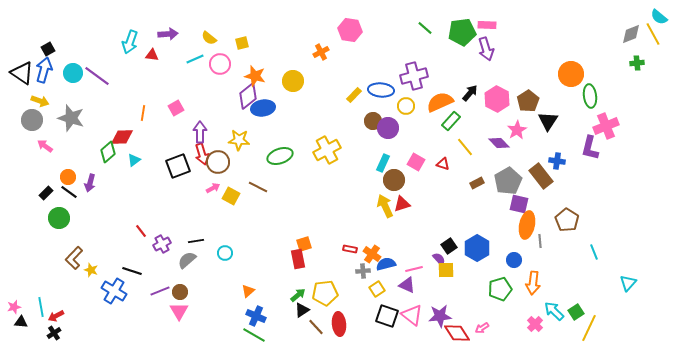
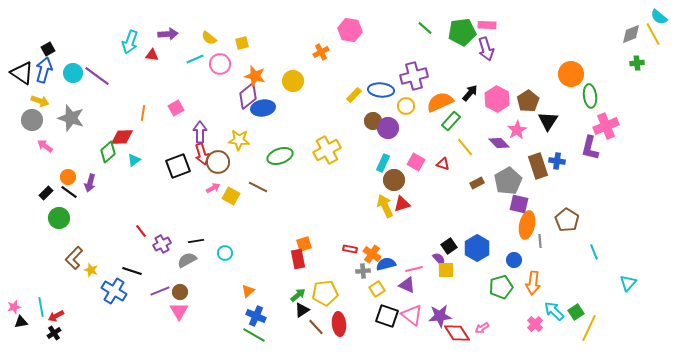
brown rectangle at (541, 176): moved 3 px left, 10 px up; rotated 20 degrees clockwise
gray semicircle at (187, 260): rotated 12 degrees clockwise
green pentagon at (500, 289): moved 1 px right, 2 px up
black triangle at (21, 322): rotated 16 degrees counterclockwise
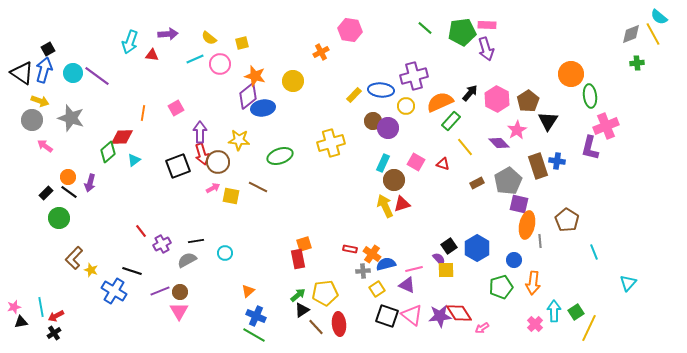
yellow cross at (327, 150): moved 4 px right, 7 px up; rotated 12 degrees clockwise
yellow square at (231, 196): rotated 18 degrees counterclockwise
cyan arrow at (554, 311): rotated 45 degrees clockwise
red diamond at (457, 333): moved 2 px right, 20 px up
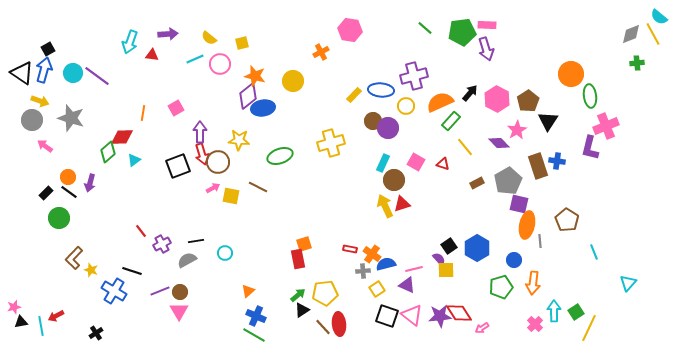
cyan line at (41, 307): moved 19 px down
brown line at (316, 327): moved 7 px right
black cross at (54, 333): moved 42 px right
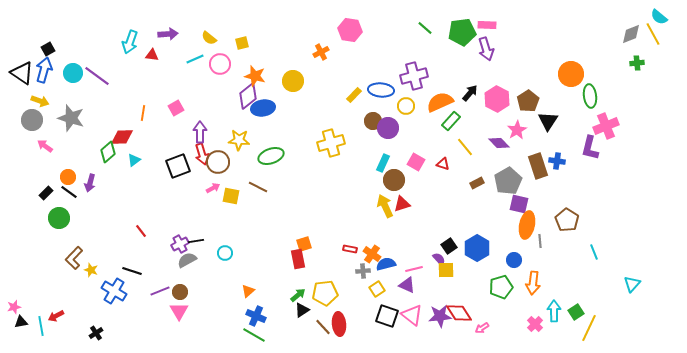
green ellipse at (280, 156): moved 9 px left
purple cross at (162, 244): moved 18 px right
cyan triangle at (628, 283): moved 4 px right, 1 px down
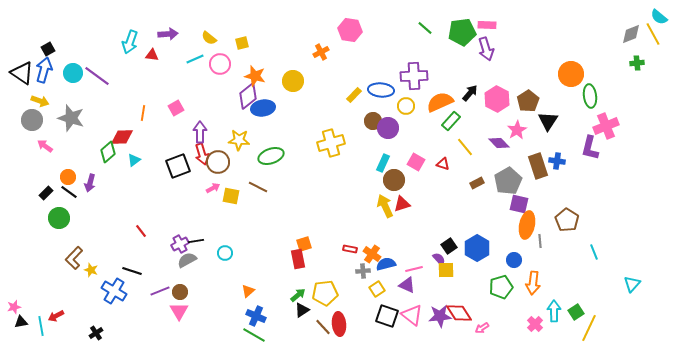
purple cross at (414, 76): rotated 12 degrees clockwise
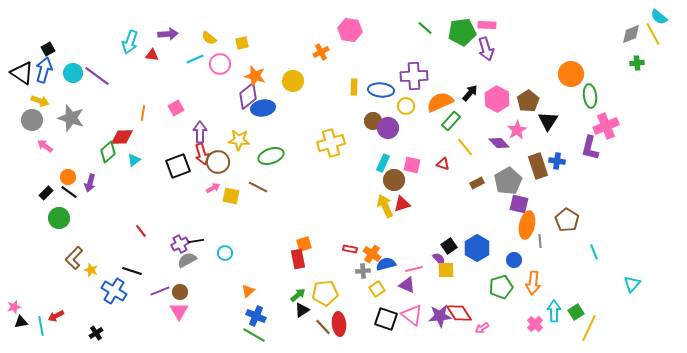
yellow rectangle at (354, 95): moved 8 px up; rotated 42 degrees counterclockwise
pink square at (416, 162): moved 4 px left, 3 px down; rotated 18 degrees counterclockwise
black square at (387, 316): moved 1 px left, 3 px down
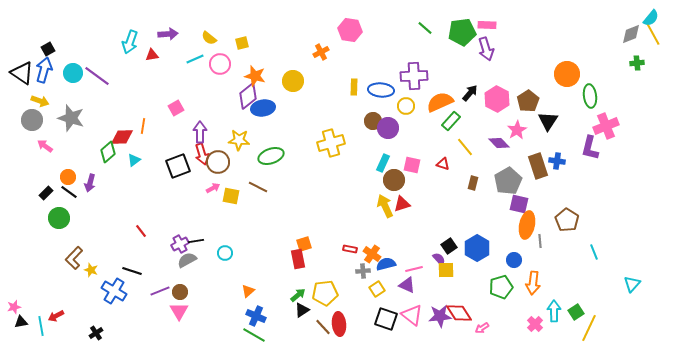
cyan semicircle at (659, 17): moved 8 px left, 1 px down; rotated 90 degrees counterclockwise
red triangle at (152, 55): rotated 16 degrees counterclockwise
orange circle at (571, 74): moved 4 px left
orange line at (143, 113): moved 13 px down
brown rectangle at (477, 183): moved 4 px left; rotated 48 degrees counterclockwise
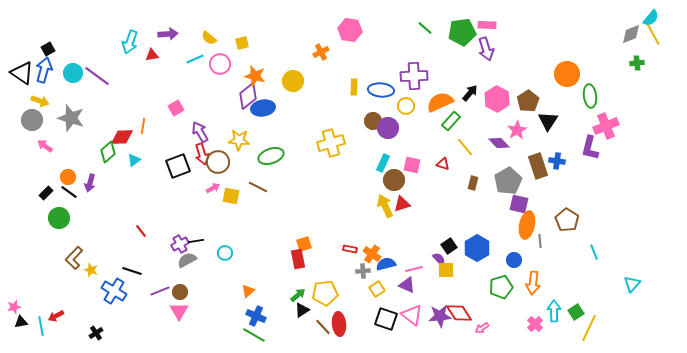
purple arrow at (200, 132): rotated 30 degrees counterclockwise
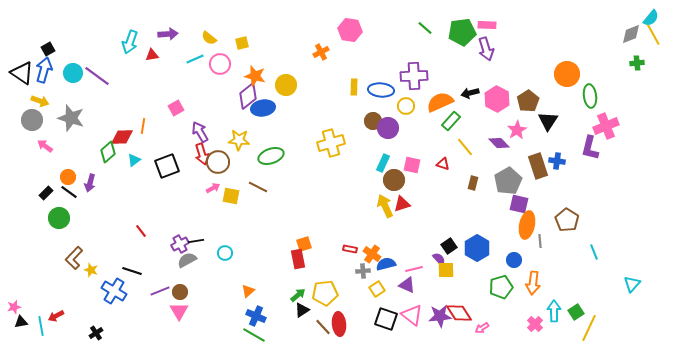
yellow circle at (293, 81): moved 7 px left, 4 px down
black arrow at (470, 93): rotated 144 degrees counterclockwise
black square at (178, 166): moved 11 px left
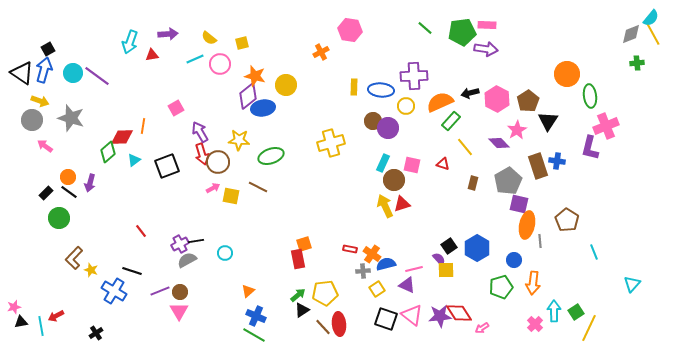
purple arrow at (486, 49): rotated 65 degrees counterclockwise
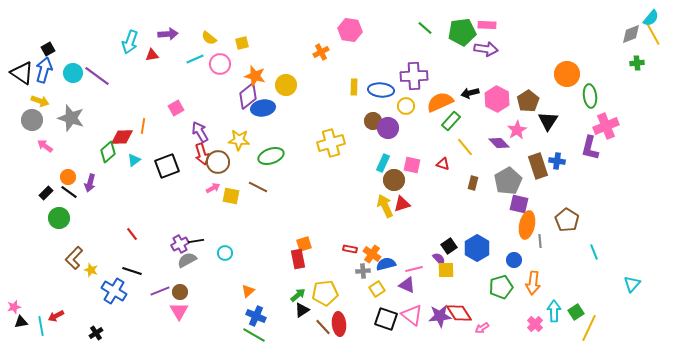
red line at (141, 231): moved 9 px left, 3 px down
